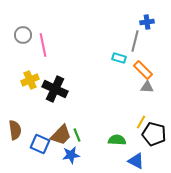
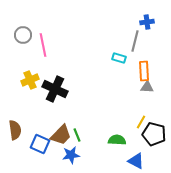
orange rectangle: moved 1 px right, 1 px down; rotated 42 degrees clockwise
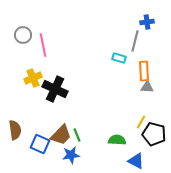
yellow cross: moved 3 px right, 2 px up
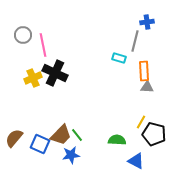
black cross: moved 16 px up
brown semicircle: moved 1 px left, 8 px down; rotated 132 degrees counterclockwise
green line: rotated 16 degrees counterclockwise
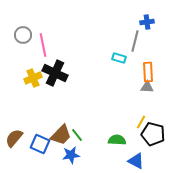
orange rectangle: moved 4 px right, 1 px down
black pentagon: moved 1 px left
